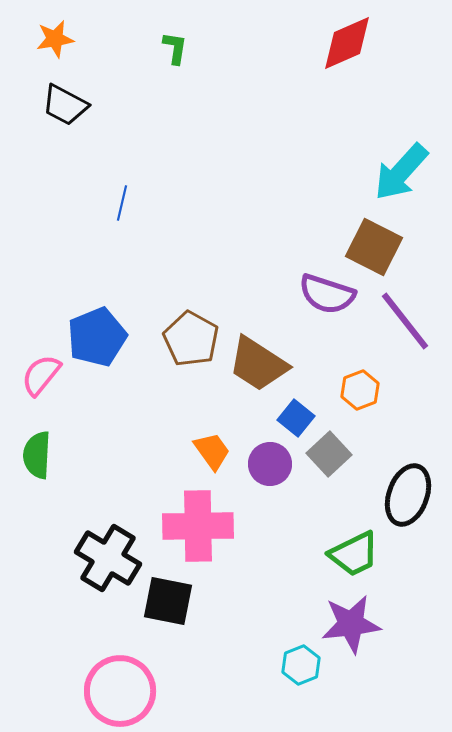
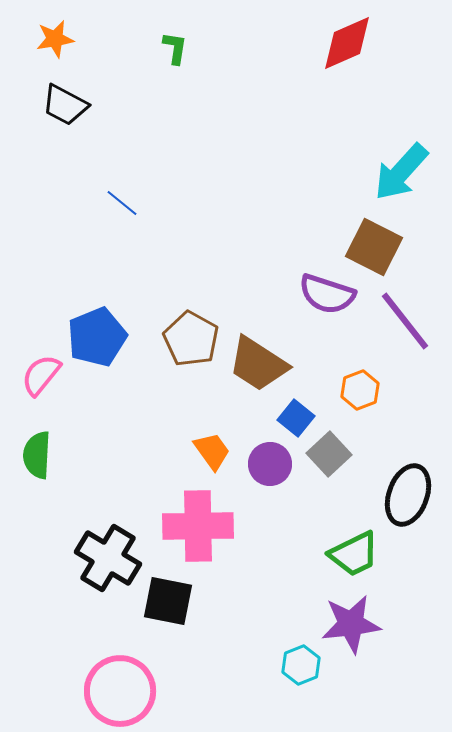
blue line: rotated 64 degrees counterclockwise
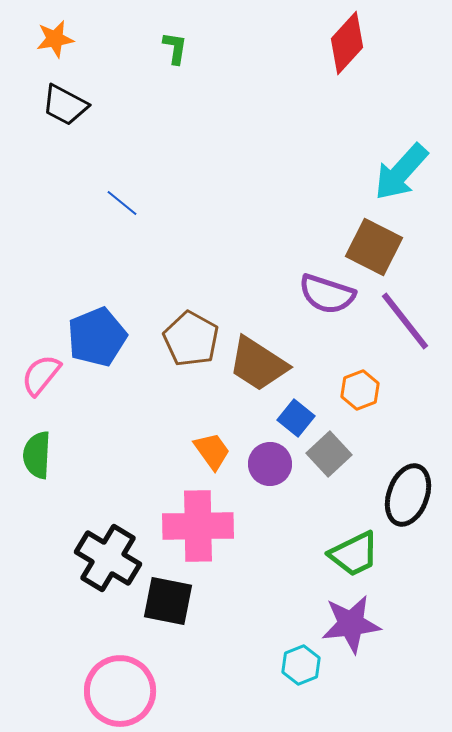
red diamond: rotated 24 degrees counterclockwise
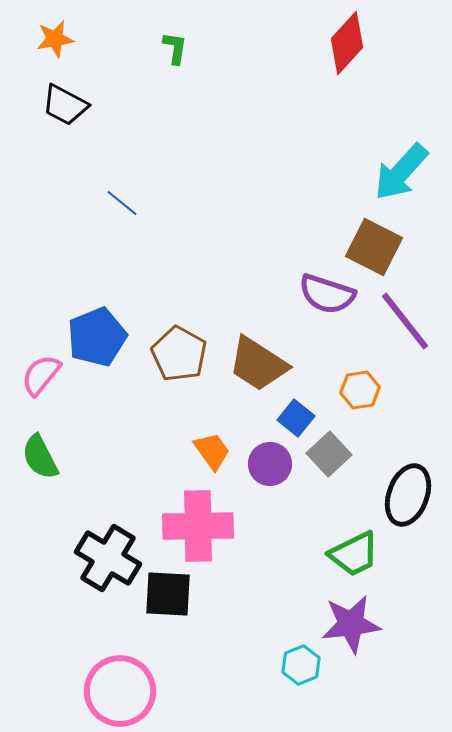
brown pentagon: moved 12 px left, 15 px down
orange hexagon: rotated 12 degrees clockwise
green semicircle: moved 3 px right, 2 px down; rotated 30 degrees counterclockwise
black square: moved 7 px up; rotated 8 degrees counterclockwise
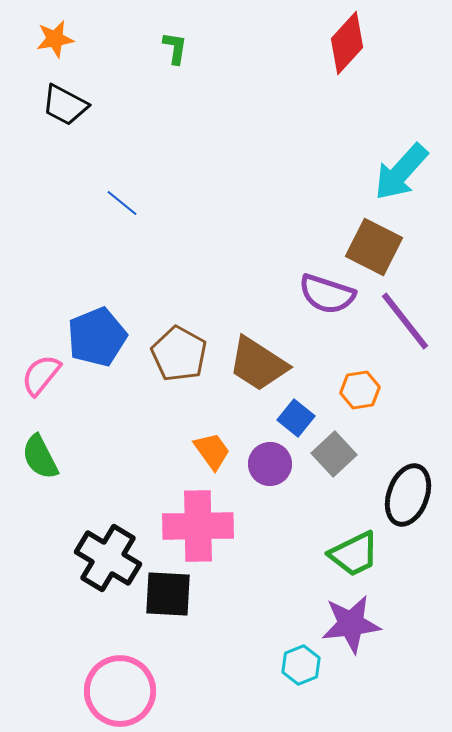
gray square: moved 5 px right
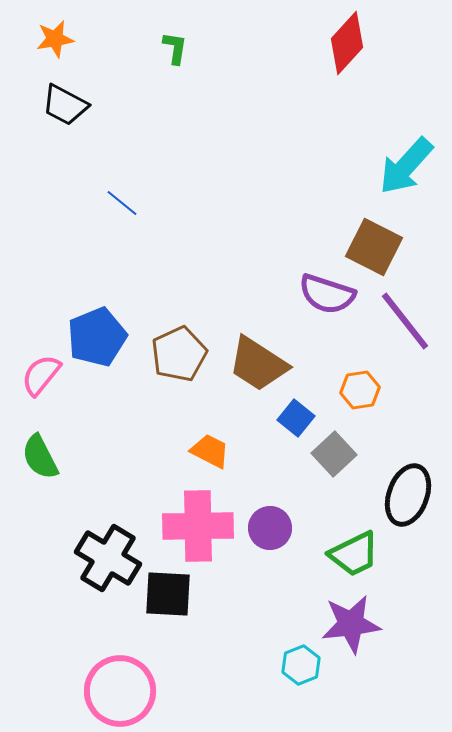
cyan arrow: moved 5 px right, 6 px up
brown pentagon: rotated 18 degrees clockwise
orange trapezoid: moved 2 px left; rotated 27 degrees counterclockwise
purple circle: moved 64 px down
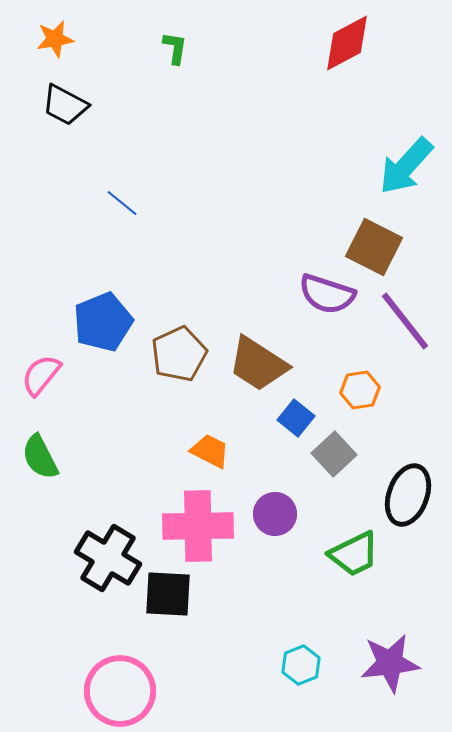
red diamond: rotated 20 degrees clockwise
blue pentagon: moved 6 px right, 15 px up
purple circle: moved 5 px right, 14 px up
purple star: moved 39 px right, 39 px down
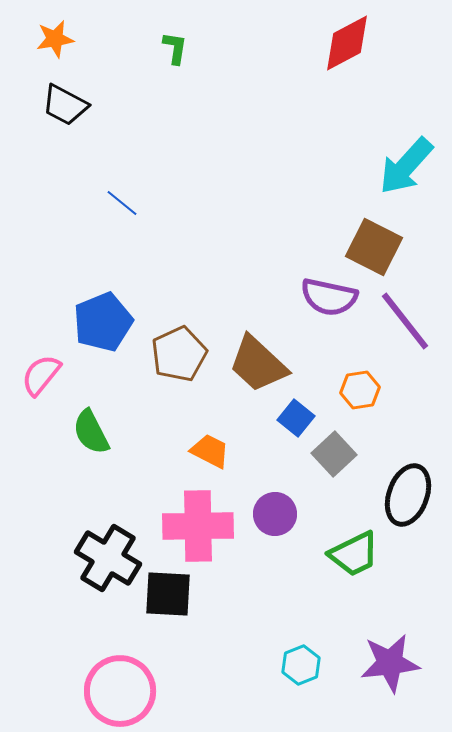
purple semicircle: moved 2 px right, 3 px down; rotated 6 degrees counterclockwise
brown trapezoid: rotated 10 degrees clockwise
green semicircle: moved 51 px right, 25 px up
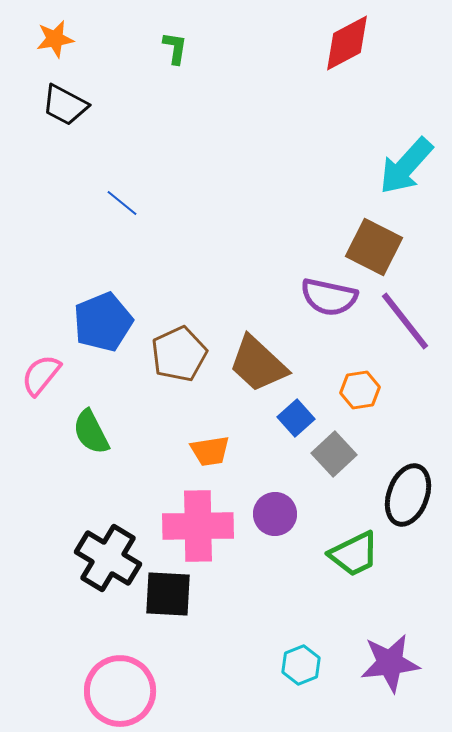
blue square: rotated 9 degrees clockwise
orange trapezoid: rotated 144 degrees clockwise
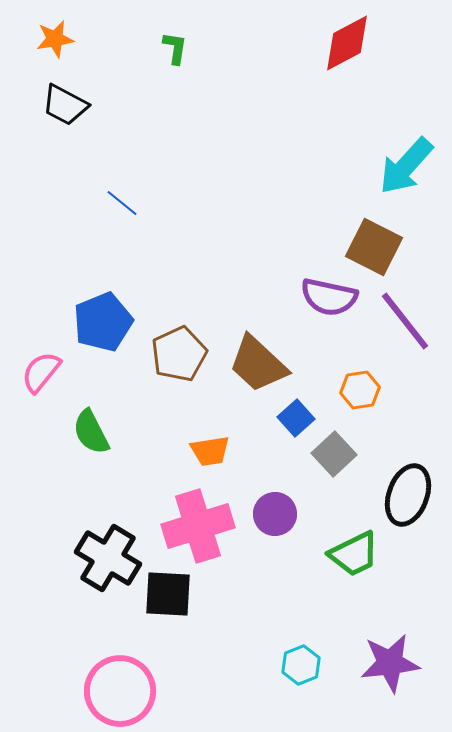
pink semicircle: moved 3 px up
pink cross: rotated 16 degrees counterclockwise
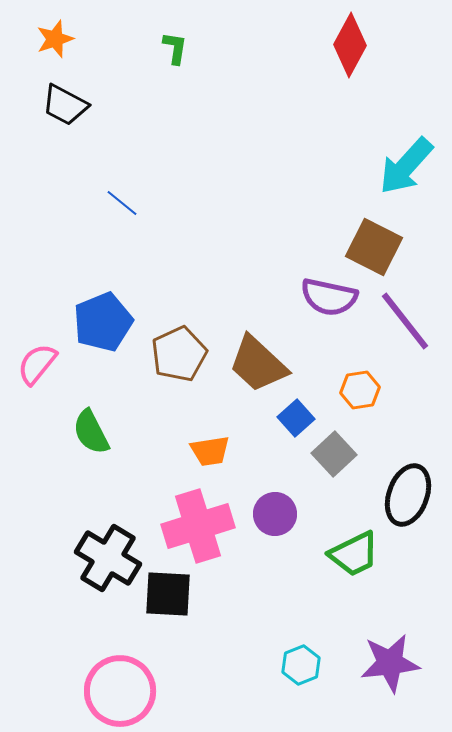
orange star: rotated 9 degrees counterclockwise
red diamond: moved 3 px right, 2 px down; rotated 34 degrees counterclockwise
pink semicircle: moved 4 px left, 8 px up
